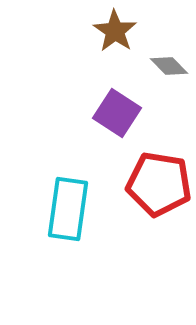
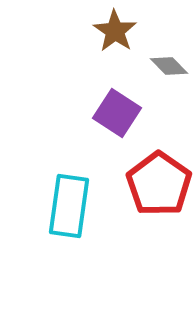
red pentagon: rotated 26 degrees clockwise
cyan rectangle: moved 1 px right, 3 px up
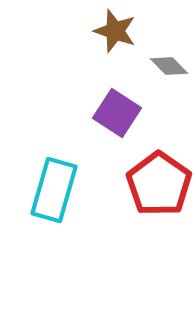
brown star: rotated 15 degrees counterclockwise
cyan rectangle: moved 15 px left, 16 px up; rotated 8 degrees clockwise
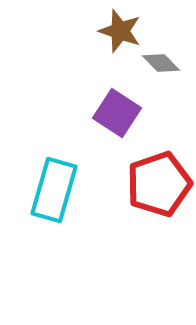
brown star: moved 5 px right
gray diamond: moved 8 px left, 3 px up
red pentagon: rotated 18 degrees clockwise
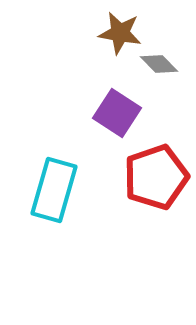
brown star: moved 2 px down; rotated 9 degrees counterclockwise
gray diamond: moved 2 px left, 1 px down
red pentagon: moved 3 px left, 7 px up
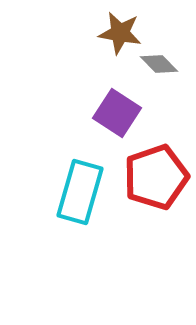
cyan rectangle: moved 26 px right, 2 px down
